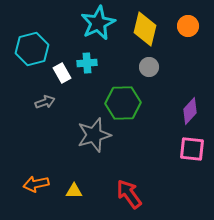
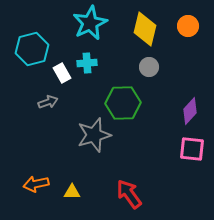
cyan star: moved 8 px left
gray arrow: moved 3 px right
yellow triangle: moved 2 px left, 1 px down
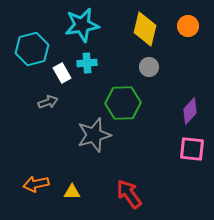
cyan star: moved 8 px left, 2 px down; rotated 16 degrees clockwise
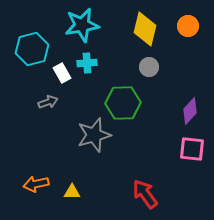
red arrow: moved 16 px right
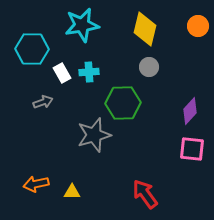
orange circle: moved 10 px right
cyan hexagon: rotated 16 degrees clockwise
cyan cross: moved 2 px right, 9 px down
gray arrow: moved 5 px left
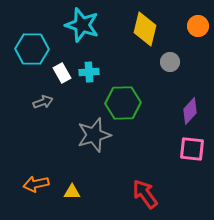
cyan star: rotated 28 degrees clockwise
gray circle: moved 21 px right, 5 px up
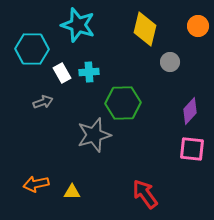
cyan star: moved 4 px left
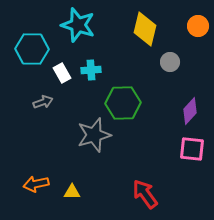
cyan cross: moved 2 px right, 2 px up
